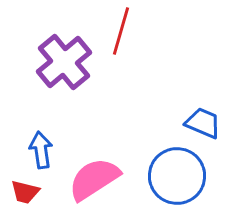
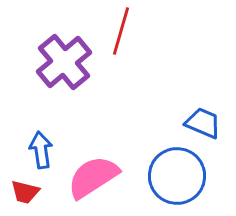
pink semicircle: moved 1 px left, 2 px up
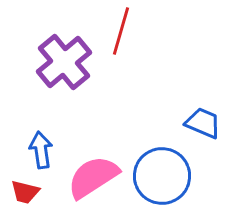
blue circle: moved 15 px left
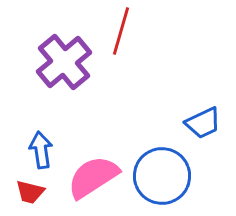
blue trapezoid: rotated 132 degrees clockwise
red trapezoid: moved 5 px right
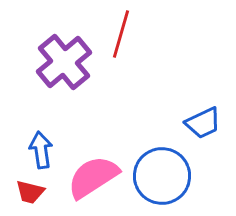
red line: moved 3 px down
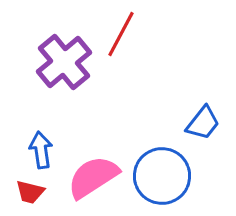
red line: rotated 12 degrees clockwise
blue trapezoid: rotated 27 degrees counterclockwise
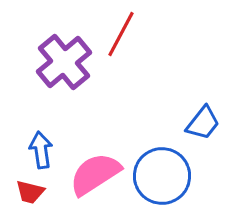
pink semicircle: moved 2 px right, 3 px up
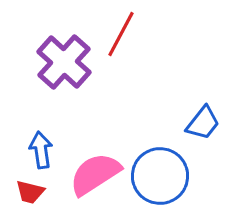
purple cross: rotated 8 degrees counterclockwise
blue circle: moved 2 px left
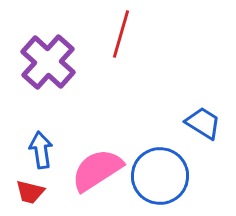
red line: rotated 12 degrees counterclockwise
purple cross: moved 16 px left
blue trapezoid: rotated 96 degrees counterclockwise
pink semicircle: moved 2 px right, 4 px up
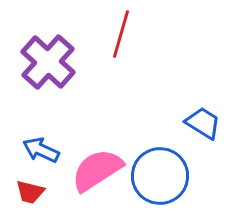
blue arrow: rotated 57 degrees counterclockwise
